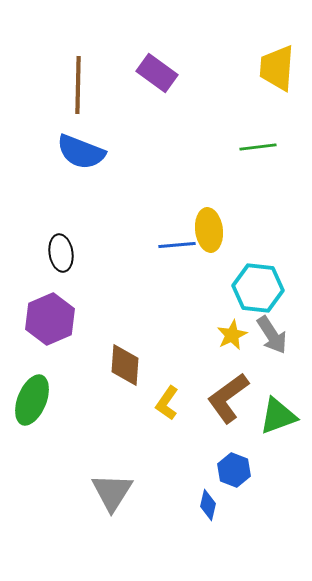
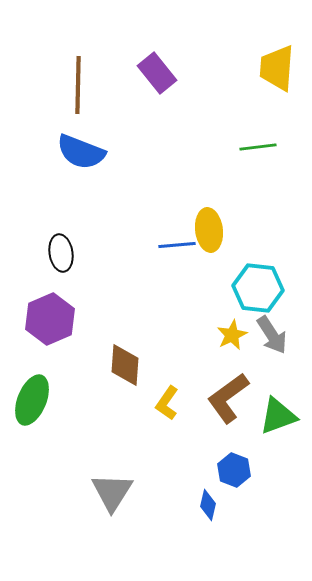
purple rectangle: rotated 15 degrees clockwise
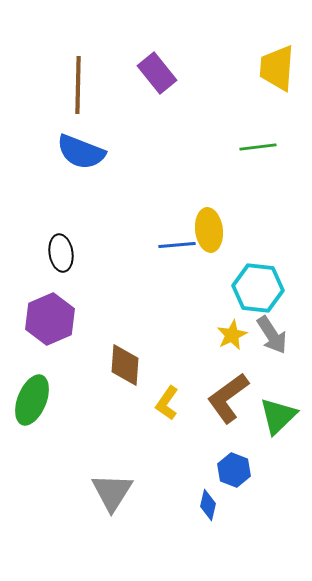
green triangle: rotated 24 degrees counterclockwise
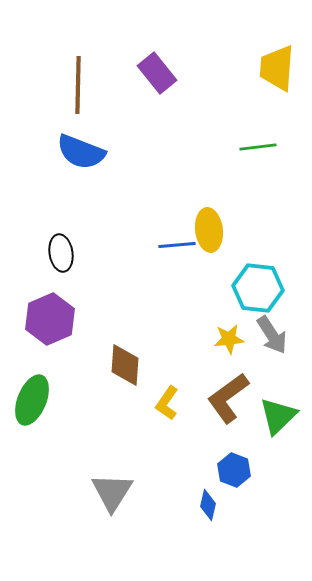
yellow star: moved 3 px left, 4 px down; rotated 20 degrees clockwise
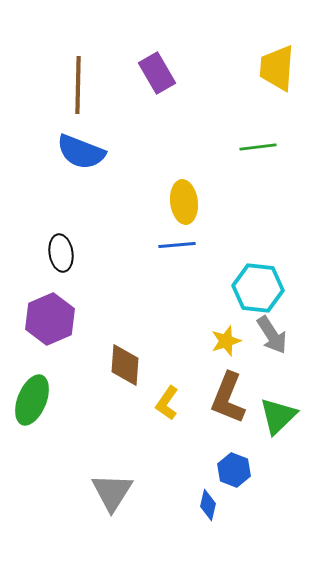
purple rectangle: rotated 9 degrees clockwise
yellow ellipse: moved 25 px left, 28 px up
yellow star: moved 3 px left, 2 px down; rotated 12 degrees counterclockwise
brown L-shape: rotated 32 degrees counterclockwise
